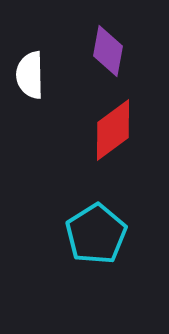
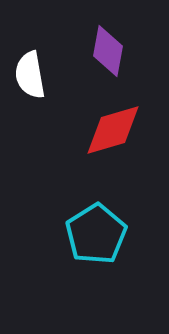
white semicircle: rotated 9 degrees counterclockwise
red diamond: rotated 20 degrees clockwise
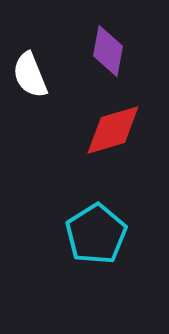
white semicircle: rotated 12 degrees counterclockwise
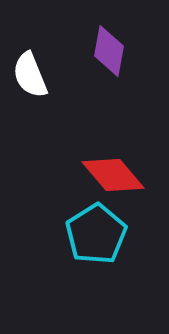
purple diamond: moved 1 px right
red diamond: moved 45 px down; rotated 66 degrees clockwise
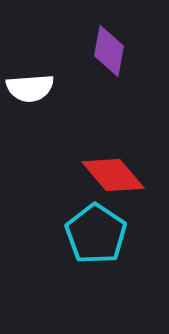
white semicircle: moved 13 px down; rotated 72 degrees counterclockwise
cyan pentagon: rotated 6 degrees counterclockwise
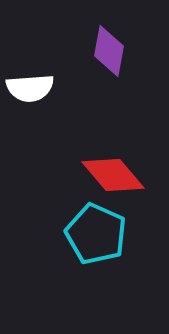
cyan pentagon: rotated 10 degrees counterclockwise
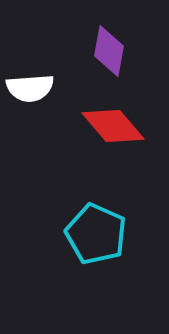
red diamond: moved 49 px up
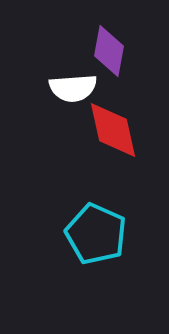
white semicircle: moved 43 px right
red diamond: moved 4 px down; rotated 28 degrees clockwise
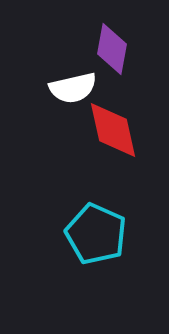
purple diamond: moved 3 px right, 2 px up
white semicircle: rotated 9 degrees counterclockwise
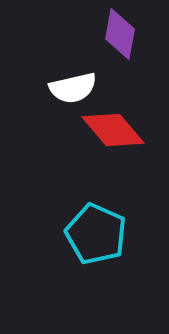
purple diamond: moved 8 px right, 15 px up
red diamond: rotated 28 degrees counterclockwise
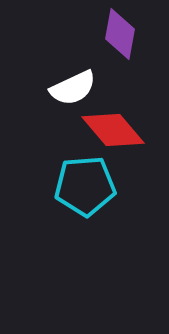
white semicircle: rotated 12 degrees counterclockwise
cyan pentagon: moved 11 px left, 48 px up; rotated 28 degrees counterclockwise
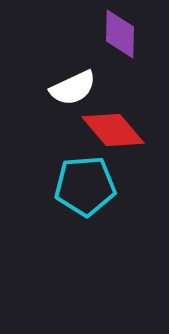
purple diamond: rotated 9 degrees counterclockwise
